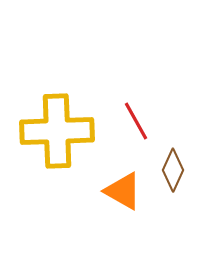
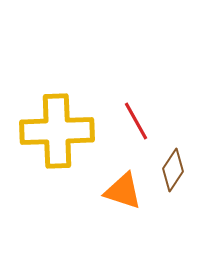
brown diamond: rotated 9 degrees clockwise
orange triangle: rotated 12 degrees counterclockwise
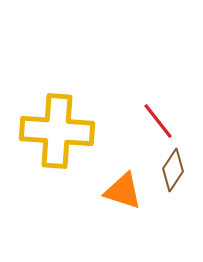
red line: moved 22 px right; rotated 9 degrees counterclockwise
yellow cross: rotated 6 degrees clockwise
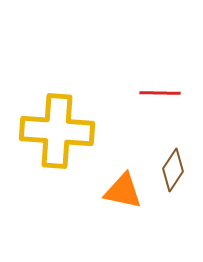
red line: moved 2 px right, 28 px up; rotated 51 degrees counterclockwise
orange triangle: rotated 6 degrees counterclockwise
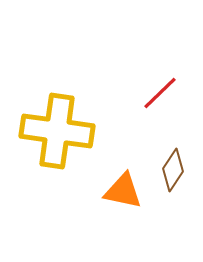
red line: rotated 45 degrees counterclockwise
yellow cross: rotated 4 degrees clockwise
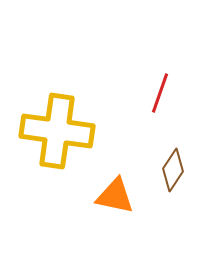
red line: rotated 27 degrees counterclockwise
orange triangle: moved 8 px left, 5 px down
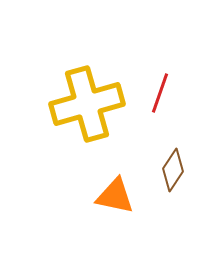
yellow cross: moved 30 px right, 27 px up; rotated 24 degrees counterclockwise
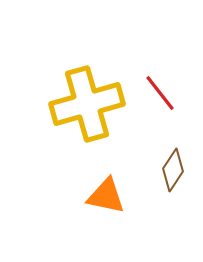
red line: rotated 57 degrees counterclockwise
orange triangle: moved 9 px left
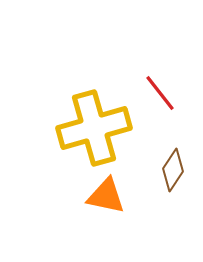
yellow cross: moved 7 px right, 24 px down
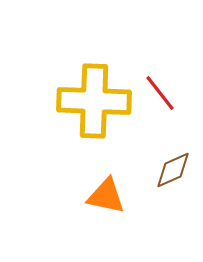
yellow cross: moved 27 px up; rotated 18 degrees clockwise
brown diamond: rotated 33 degrees clockwise
